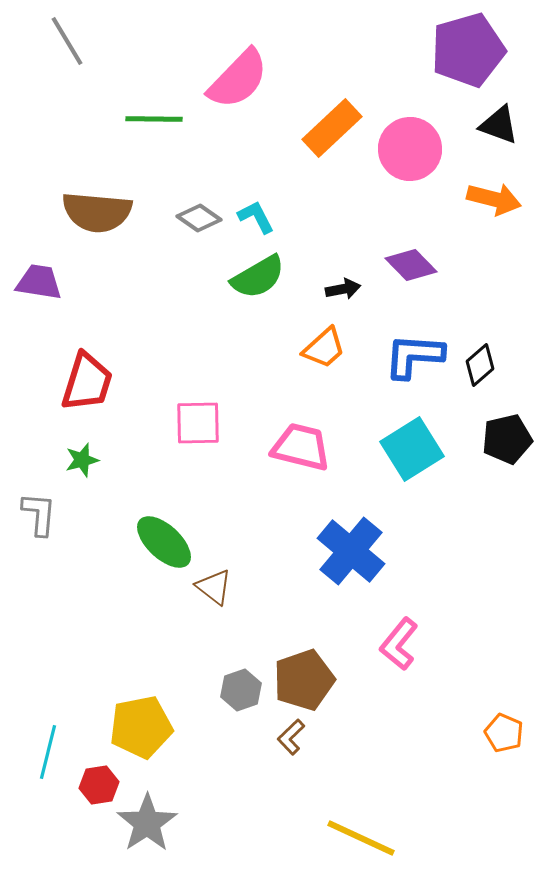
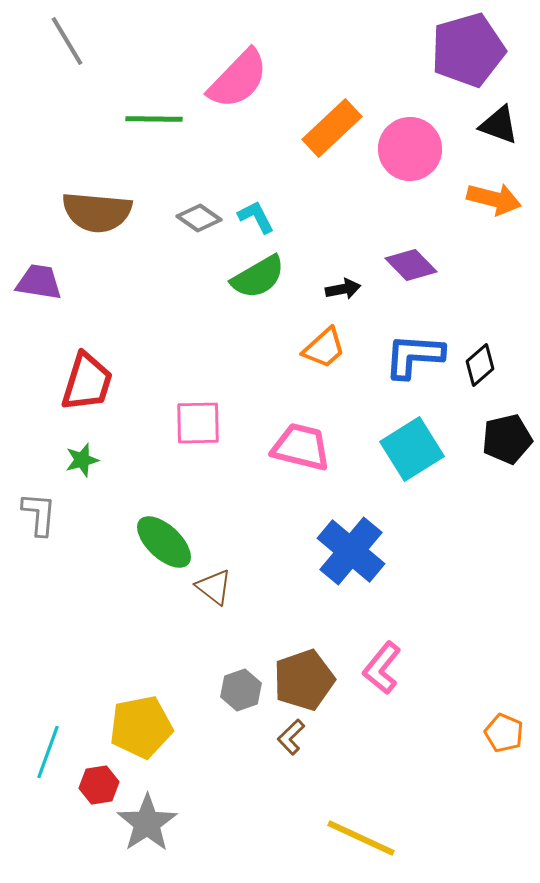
pink L-shape: moved 17 px left, 24 px down
cyan line: rotated 6 degrees clockwise
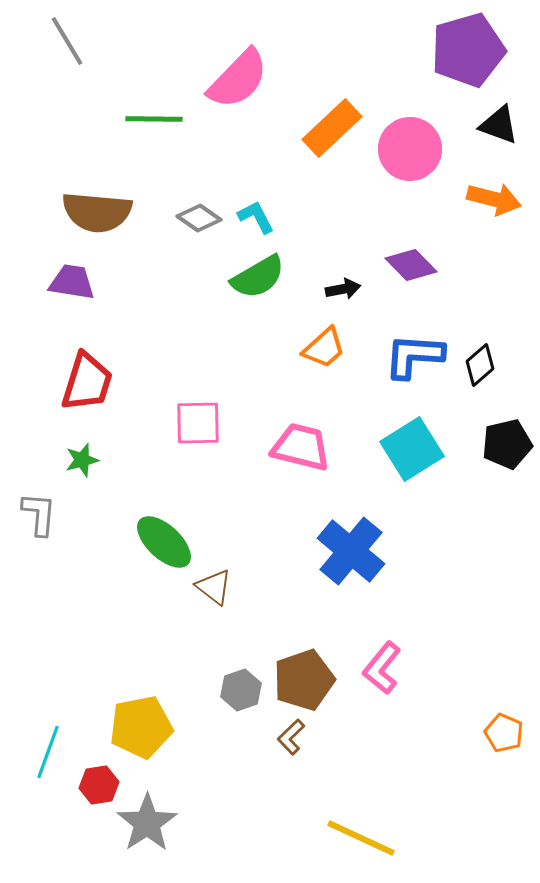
purple trapezoid: moved 33 px right
black pentagon: moved 5 px down
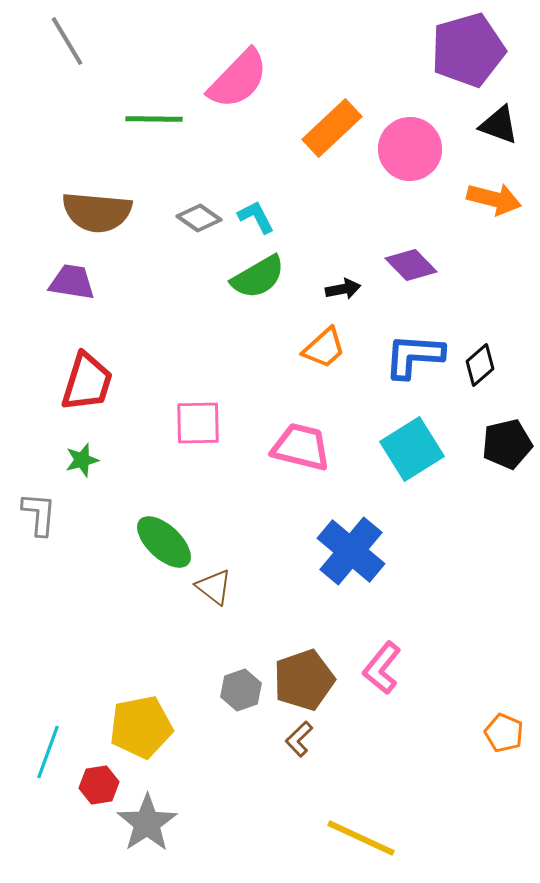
brown L-shape: moved 8 px right, 2 px down
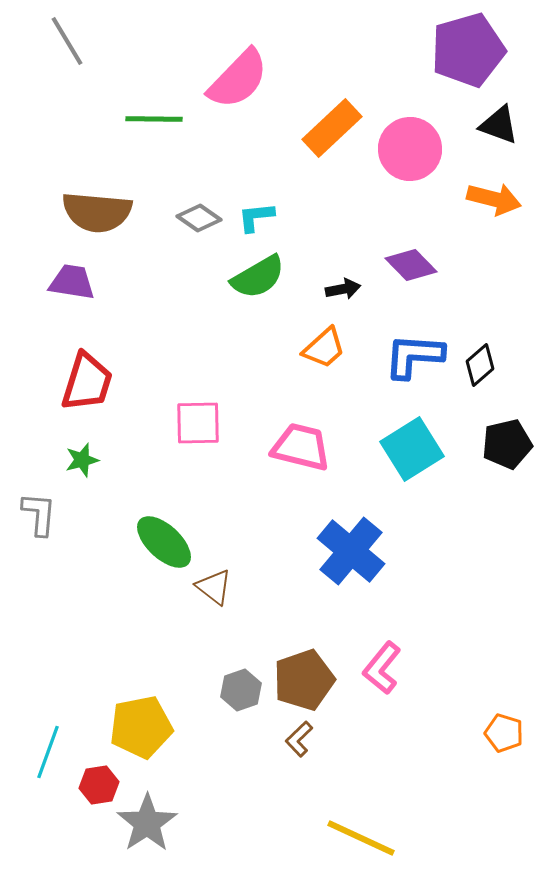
cyan L-shape: rotated 69 degrees counterclockwise
orange pentagon: rotated 6 degrees counterclockwise
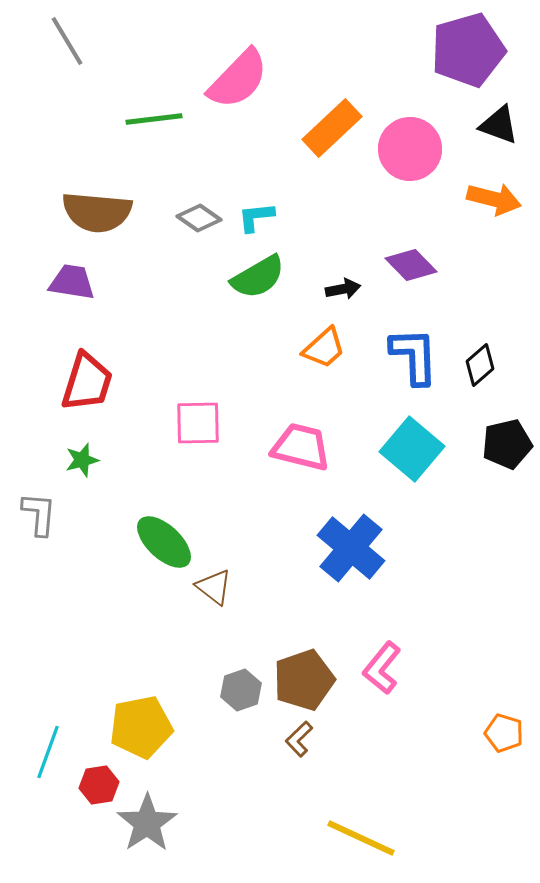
green line: rotated 8 degrees counterclockwise
blue L-shape: rotated 84 degrees clockwise
cyan square: rotated 18 degrees counterclockwise
blue cross: moved 3 px up
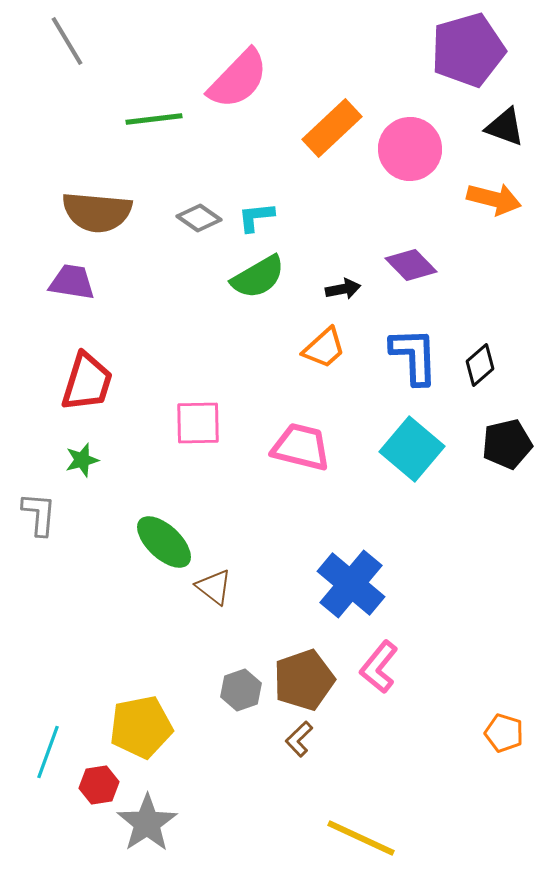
black triangle: moved 6 px right, 2 px down
blue cross: moved 36 px down
pink L-shape: moved 3 px left, 1 px up
